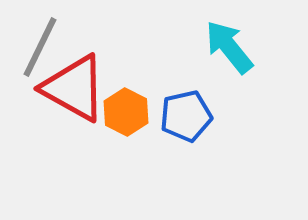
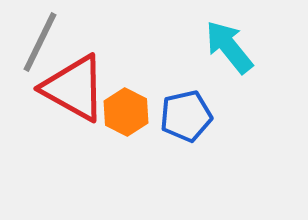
gray line: moved 5 px up
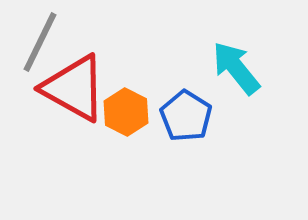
cyan arrow: moved 7 px right, 21 px down
blue pentagon: rotated 27 degrees counterclockwise
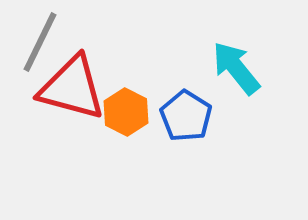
red triangle: moved 2 px left; rotated 14 degrees counterclockwise
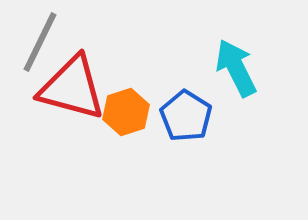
cyan arrow: rotated 12 degrees clockwise
orange hexagon: rotated 15 degrees clockwise
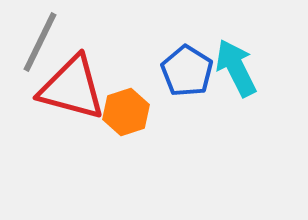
blue pentagon: moved 1 px right, 45 px up
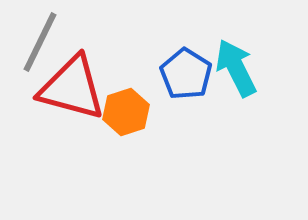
blue pentagon: moved 1 px left, 3 px down
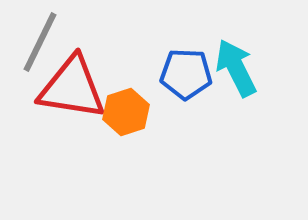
blue pentagon: rotated 30 degrees counterclockwise
red triangle: rotated 6 degrees counterclockwise
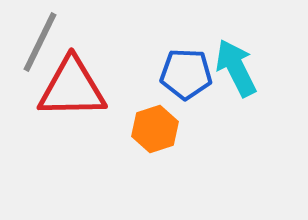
red triangle: rotated 10 degrees counterclockwise
orange hexagon: moved 29 px right, 17 px down
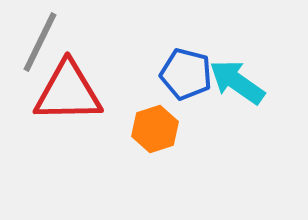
cyan arrow: moved 1 px right, 14 px down; rotated 28 degrees counterclockwise
blue pentagon: rotated 12 degrees clockwise
red triangle: moved 4 px left, 4 px down
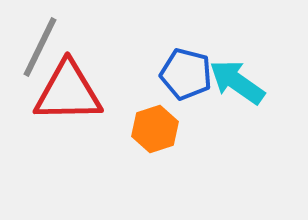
gray line: moved 5 px down
